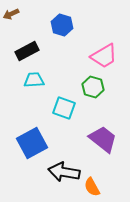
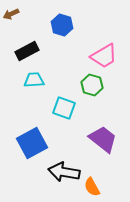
green hexagon: moved 1 px left, 2 px up
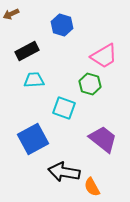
green hexagon: moved 2 px left, 1 px up
blue square: moved 1 px right, 4 px up
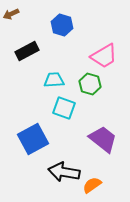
cyan trapezoid: moved 20 px right
orange semicircle: moved 2 px up; rotated 84 degrees clockwise
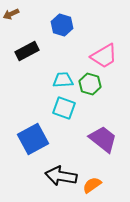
cyan trapezoid: moved 9 px right
black arrow: moved 3 px left, 4 px down
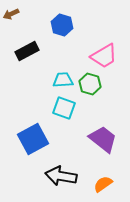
orange semicircle: moved 11 px right, 1 px up
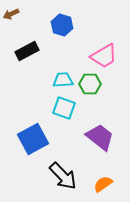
green hexagon: rotated 15 degrees counterclockwise
purple trapezoid: moved 3 px left, 2 px up
black arrow: moved 2 px right; rotated 144 degrees counterclockwise
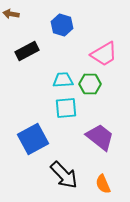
brown arrow: rotated 35 degrees clockwise
pink trapezoid: moved 2 px up
cyan square: moved 2 px right; rotated 25 degrees counterclockwise
black arrow: moved 1 px right, 1 px up
orange semicircle: rotated 78 degrees counterclockwise
